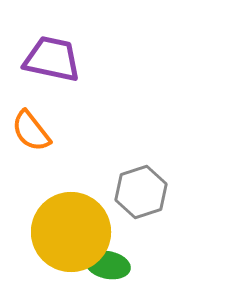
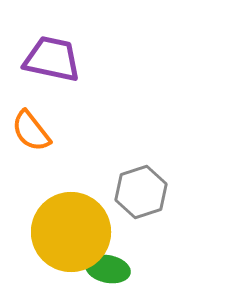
green ellipse: moved 4 px down
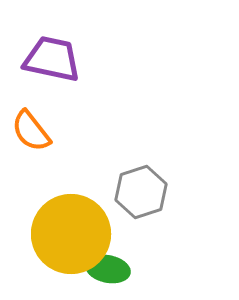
yellow circle: moved 2 px down
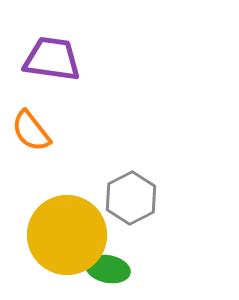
purple trapezoid: rotated 4 degrees counterclockwise
gray hexagon: moved 10 px left, 6 px down; rotated 9 degrees counterclockwise
yellow circle: moved 4 px left, 1 px down
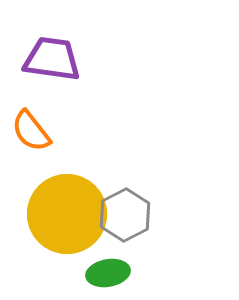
gray hexagon: moved 6 px left, 17 px down
yellow circle: moved 21 px up
green ellipse: moved 4 px down; rotated 21 degrees counterclockwise
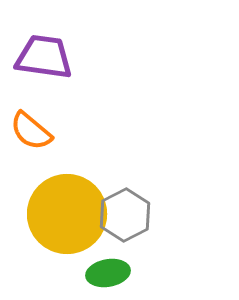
purple trapezoid: moved 8 px left, 2 px up
orange semicircle: rotated 12 degrees counterclockwise
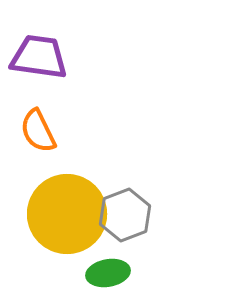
purple trapezoid: moved 5 px left
orange semicircle: moved 7 px right; rotated 24 degrees clockwise
gray hexagon: rotated 6 degrees clockwise
